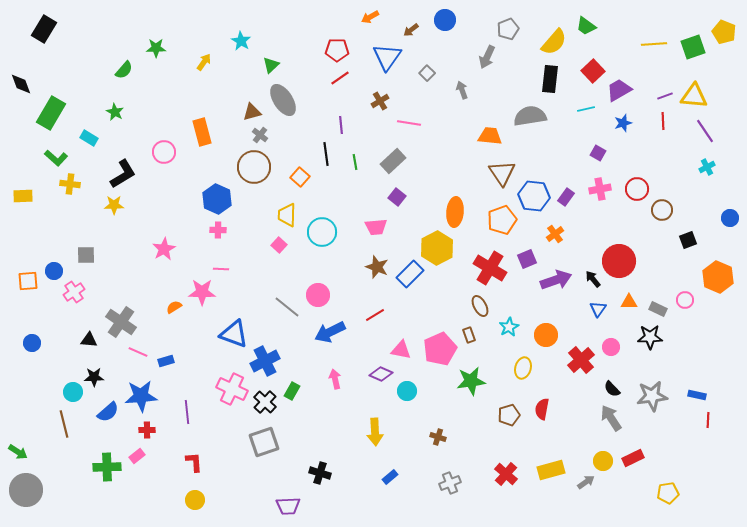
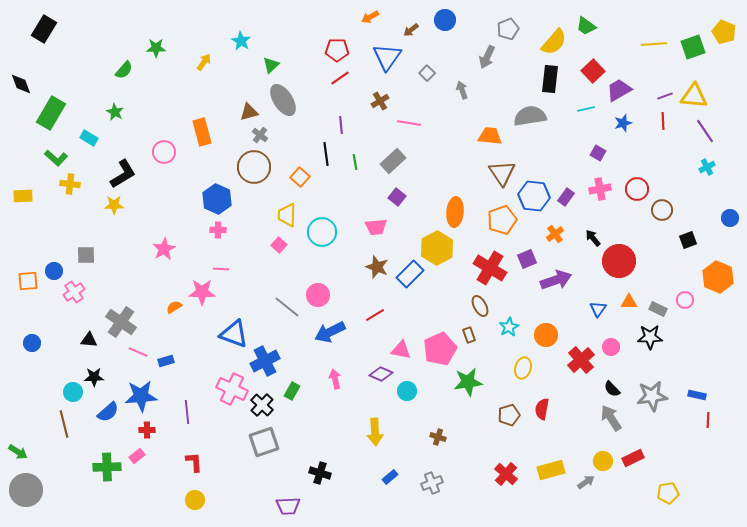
brown triangle at (252, 112): moved 3 px left
black arrow at (593, 279): moved 41 px up
green star at (471, 381): moved 3 px left, 1 px down
black cross at (265, 402): moved 3 px left, 3 px down
gray cross at (450, 483): moved 18 px left
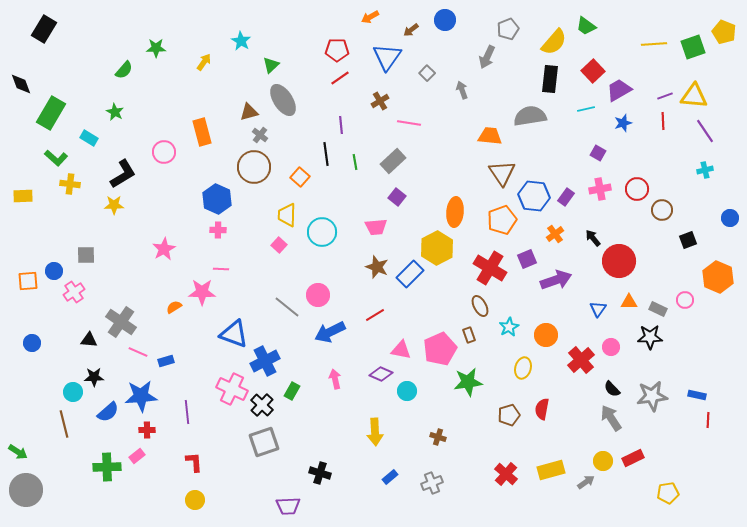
cyan cross at (707, 167): moved 2 px left, 3 px down; rotated 14 degrees clockwise
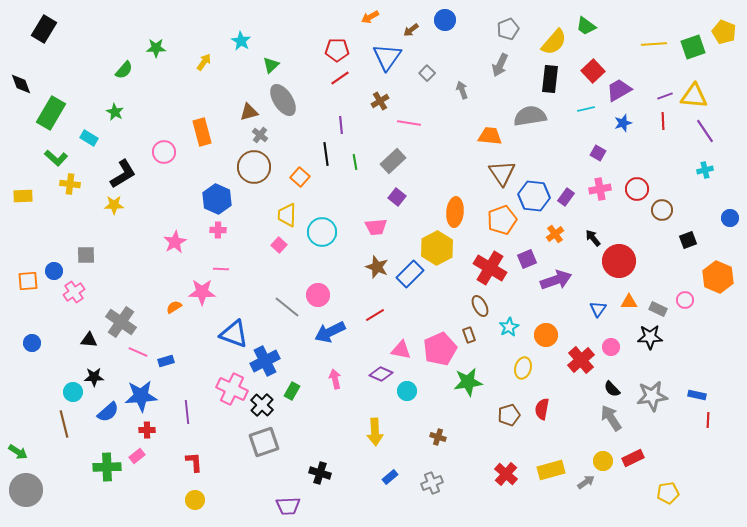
gray arrow at (487, 57): moved 13 px right, 8 px down
pink star at (164, 249): moved 11 px right, 7 px up
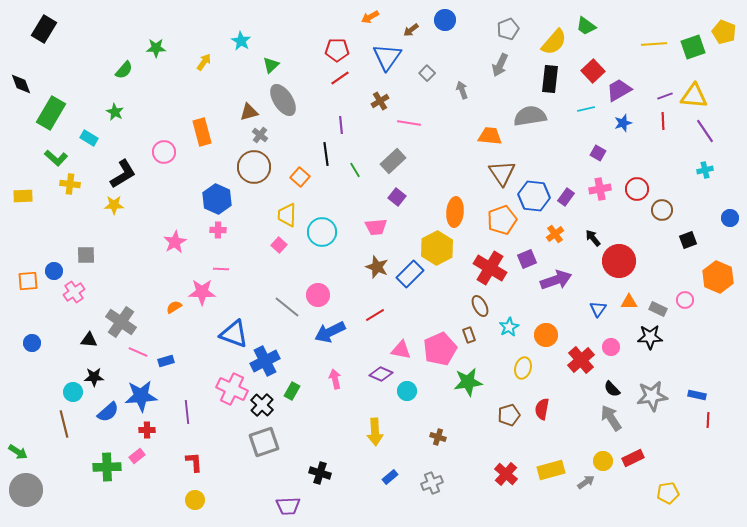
green line at (355, 162): moved 8 px down; rotated 21 degrees counterclockwise
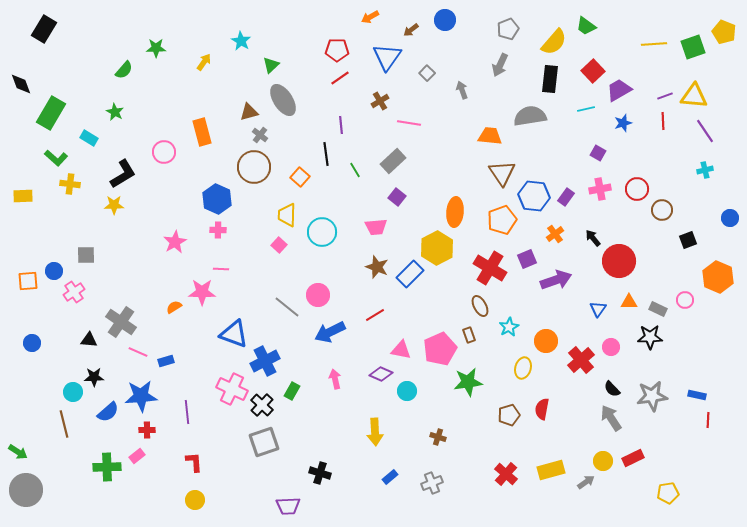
orange circle at (546, 335): moved 6 px down
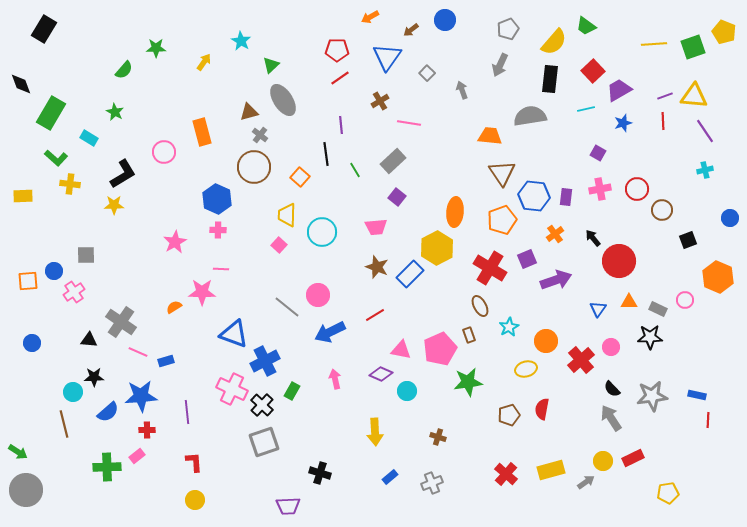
purple rectangle at (566, 197): rotated 30 degrees counterclockwise
yellow ellipse at (523, 368): moved 3 px right, 1 px down; rotated 60 degrees clockwise
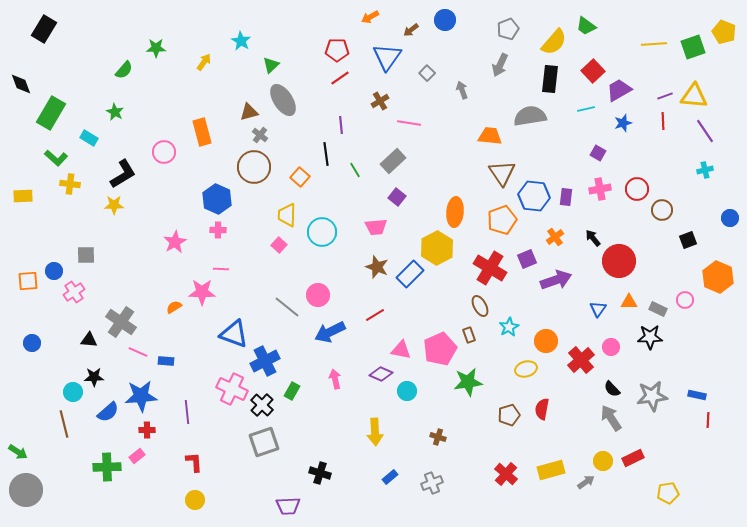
orange cross at (555, 234): moved 3 px down
blue rectangle at (166, 361): rotated 21 degrees clockwise
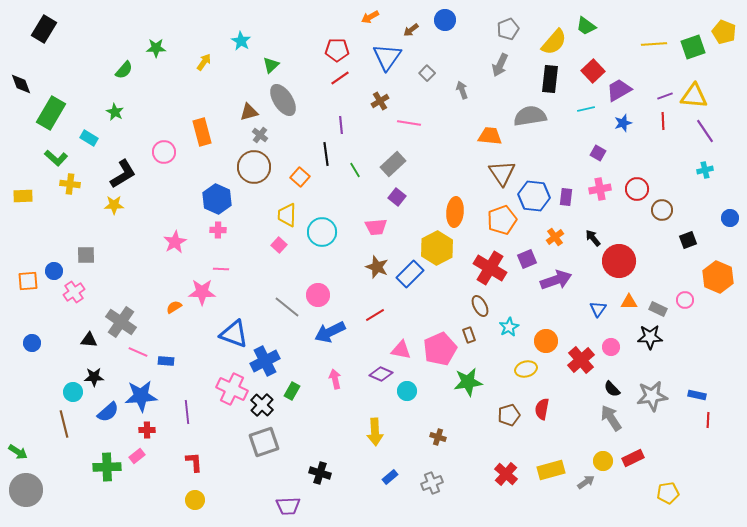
gray rectangle at (393, 161): moved 3 px down
